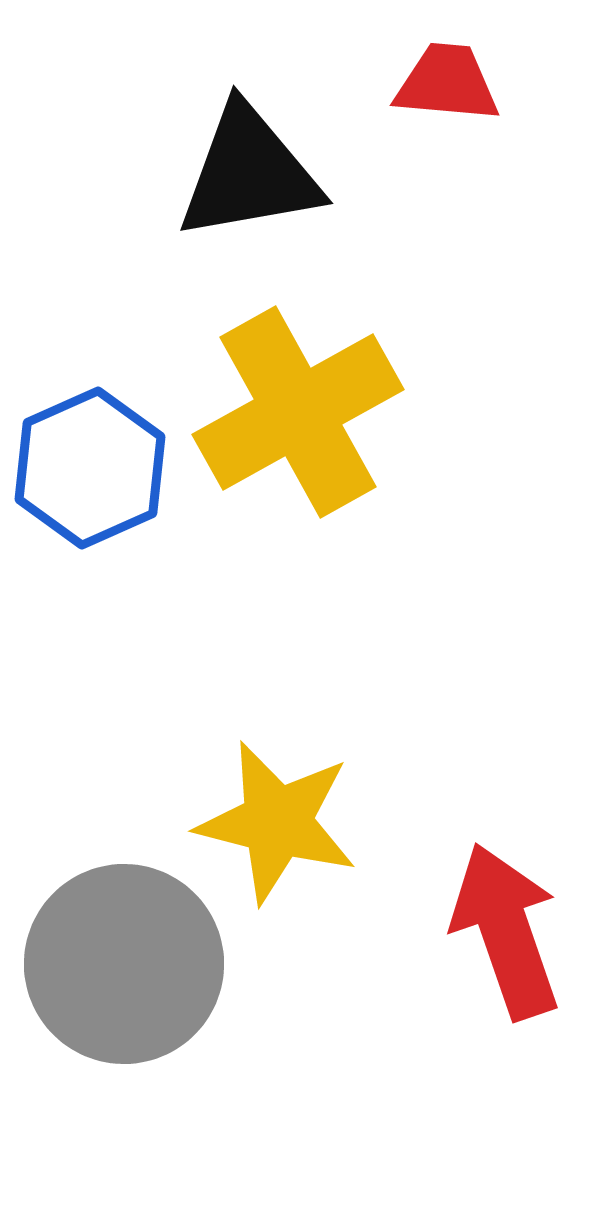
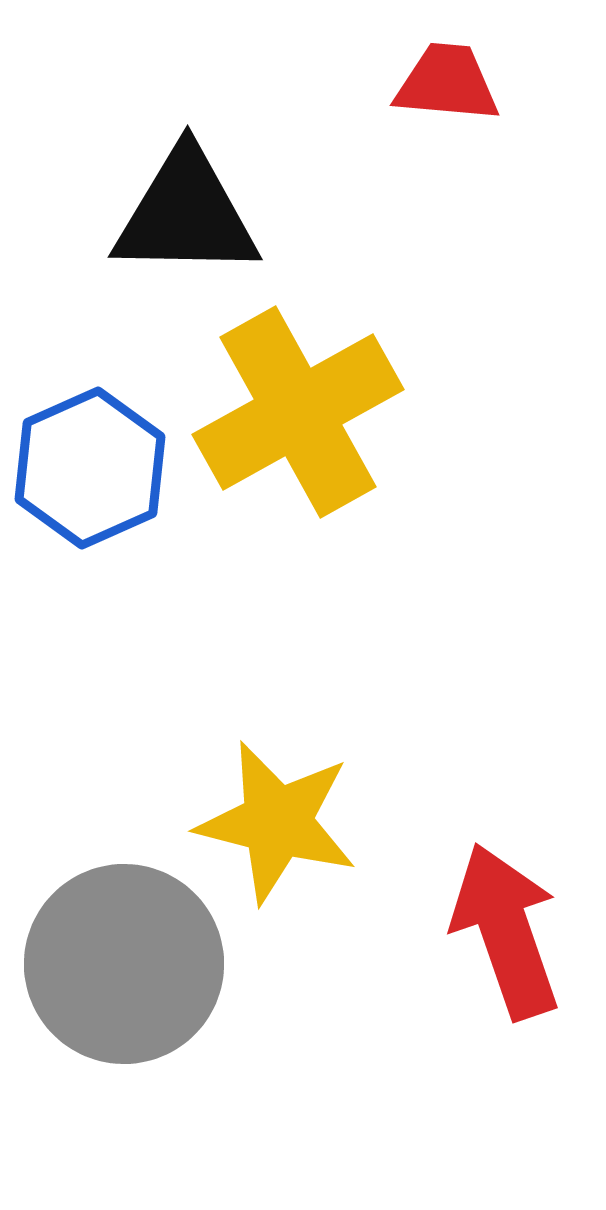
black triangle: moved 63 px left, 41 px down; rotated 11 degrees clockwise
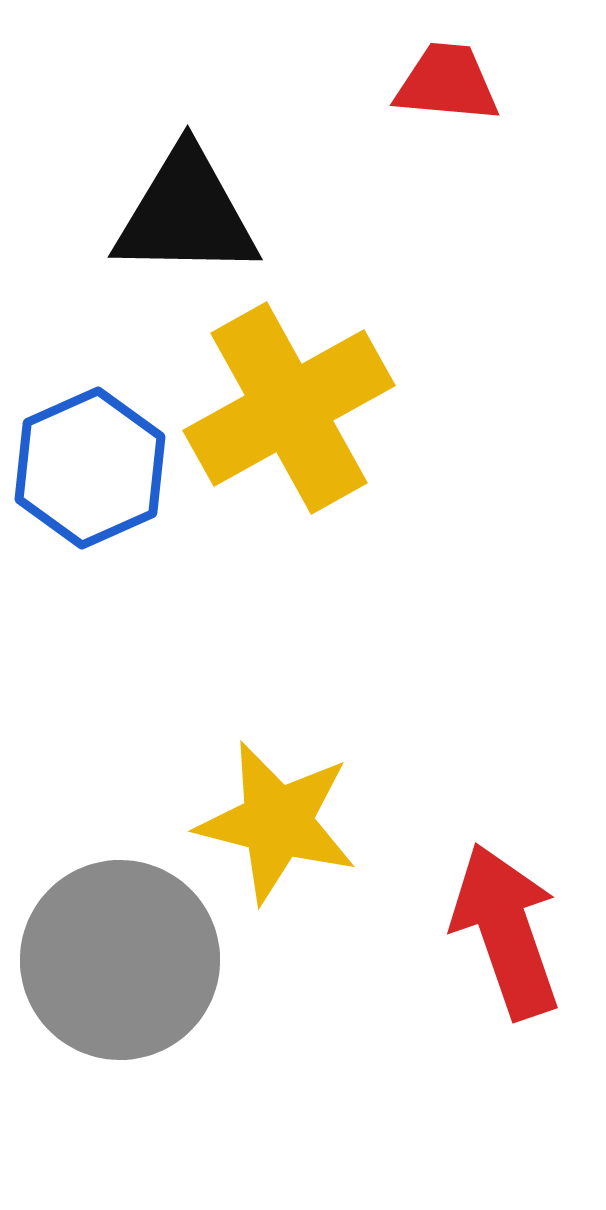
yellow cross: moved 9 px left, 4 px up
gray circle: moved 4 px left, 4 px up
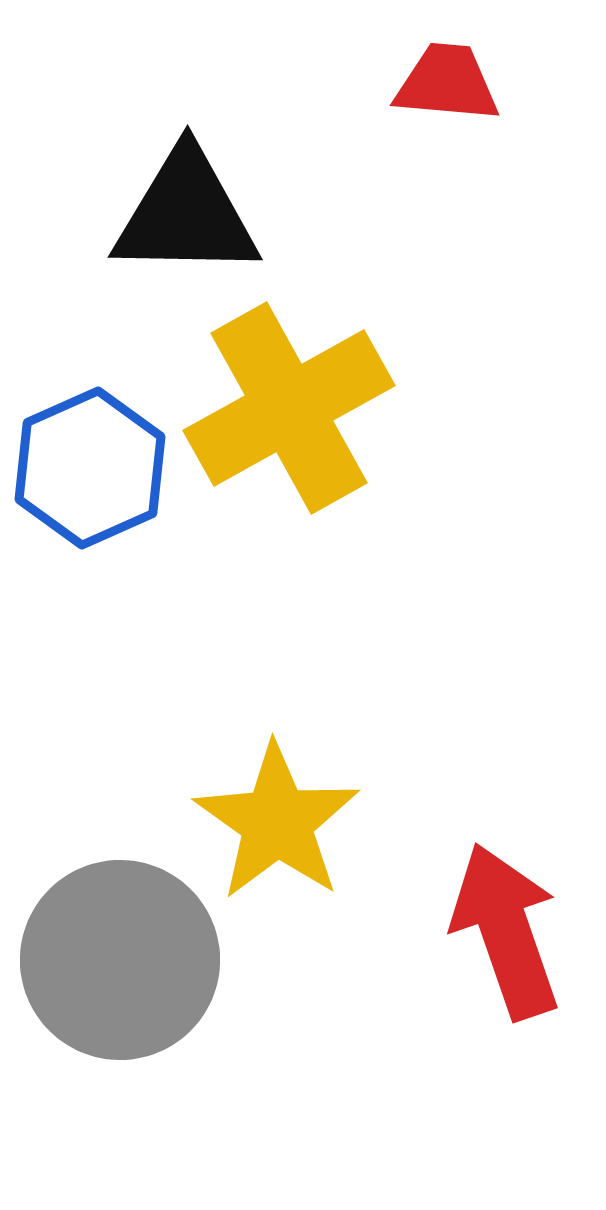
yellow star: rotated 21 degrees clockwise
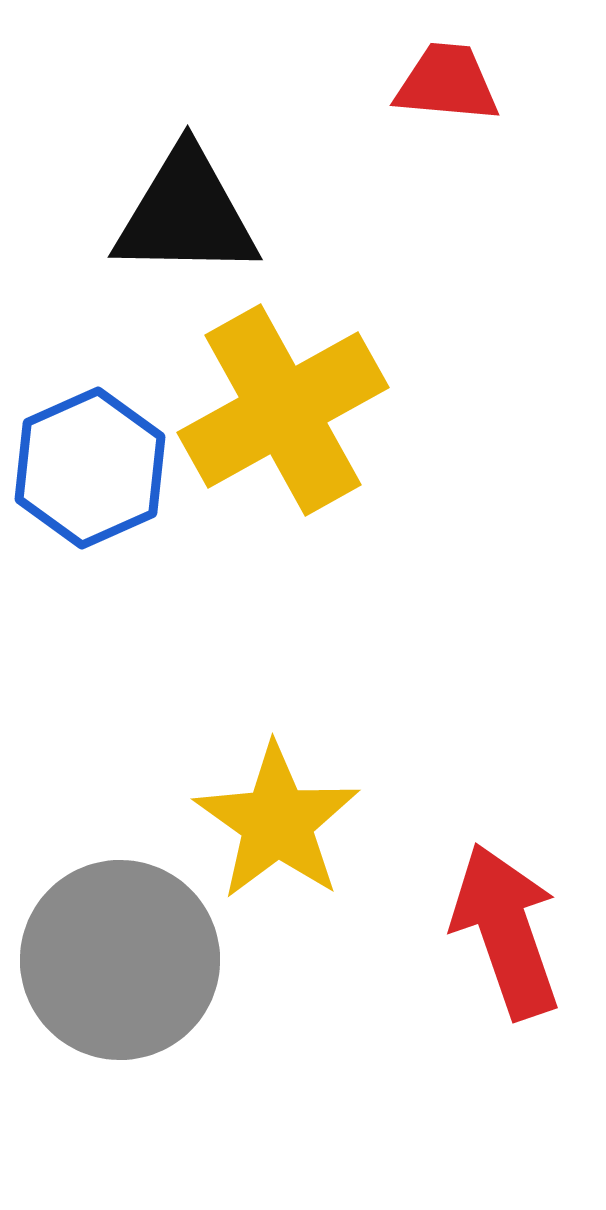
yellow cross: moved 6 px left, 2 px down
